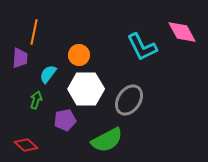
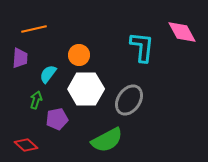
orange line: moved 3 px up; rotated 65 degrees clockwise
cyan L-shape: rotated 148 degrees counterclockwise
purple pentagon: moved 8 px left, 1 px up
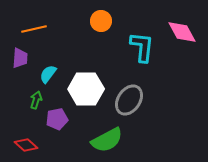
orange circle: moved 22 px right, 34 px up
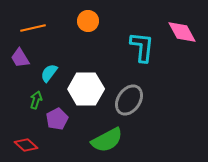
orange circle: moved 13 px left
orange line: moved 1 px left, 1 px up
purple trapezoid: rotated 145 degrees clockwise
cyan semicircle: moved 1 px right, 1 px up
purple pentagon: rotated 15 degrees counterclockwise
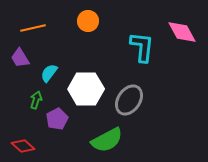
red diamond: moved 3 px left, 1 px down
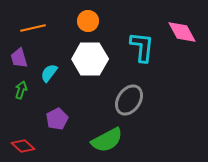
purple trapezoid: moved 1 px left; rotated 15 degrees clockwise
white hexagon: moved 4 px right, 30 px up
green arrow: moved 15 px left, 10 px up
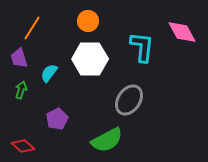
orange line: moved 1 px left; rotated 45 degrees counterclockwise
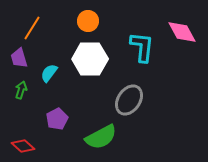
green semicircle: moved 6 px left, 3 px up
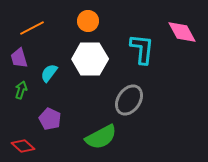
orange line: rotated 30 degrees clockwise
cyan L-shape: moved 2 px down
purple pentagon: moved 7 px left; rotated 20 degrees counterclockwise
